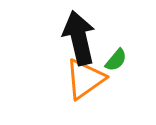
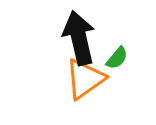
green semicircle: moved 1 px right, 2 px up
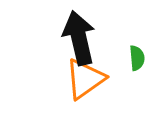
green semicircle: moved 20 px right; rotated 45 degrees counterclockwise
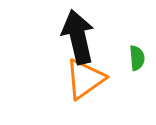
black arrow: moved 1 px left, 1 px up
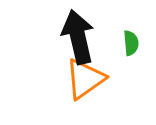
green semicircle: moved 6 px left, 15 px up
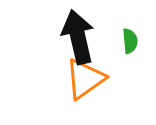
green semicircle: moved 1 px left, 2 px up
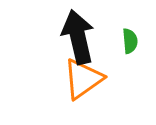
orange triangle: moved 2 px left
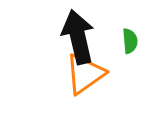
orange triangle: moved 2 px right, 5 px up
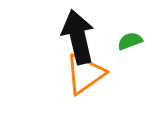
green semicircle: rotated 105 degrees counterclockwise
